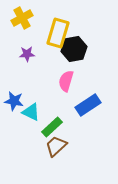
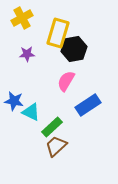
pink semicircle: rotated 15 degrees clockwise
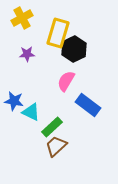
black hexagon: rotated 15 degrees counterclockwise
blue rectangle: rotated 70 degrees clockwise
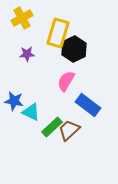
brown trapezoid: moved 13 px right, 16 px up
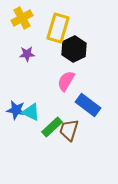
yellow rectangle: moved 5 px up
blue star: moved 2 px right, 9 px down
brown trapezoid: rotated 30 degrees counterclockwise
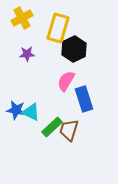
blue rectangle: moved 4 px left, 6 px up; rotated 35 degrees clockwise
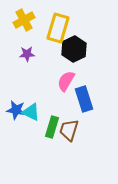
yellow cross: moved 2 px right, 2 px down
green rectangle: rotated 30 degrees counterclockwise
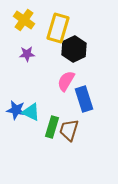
yellow cross: rotated 25 degrees counterclockwise
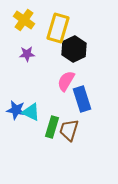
blue rectangle: moved 2 px left
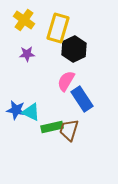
blue rectangle: rotated 15 degrees counterclockwise
green rectangle: rotated 60 degrees clockwise
